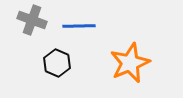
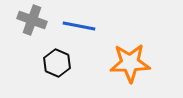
blue line: rotated 12 degrees clockwise
orange star: rotated 21 degrees clockwise
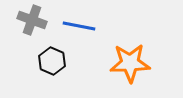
black hexagon: moved 5 px left, 2 px up
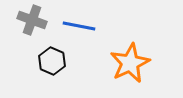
orange star: rotated 24 degrees counterclockwise
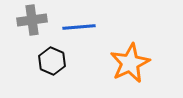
gray cross: rotated 28 degrees counterclockwise
blue line: moved 1 px down; rotated 16 degrees counterclockwise
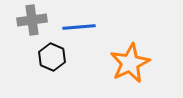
black hexagon: moved 4 px up
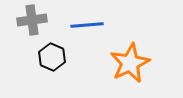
blue line: moved 8 px right, 2 px up
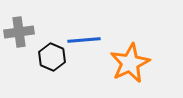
gray cross: moved 13 px left, 12 px down
blue line: moved 3 px left, 15 px down
